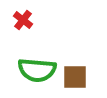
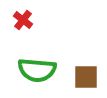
brown square: moved 11 px right
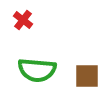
brown square: moved 1 px right, 1 px up
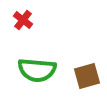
brown square: rotated 16 degrees counterclockwise
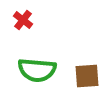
brown square: rotated 12 degrees clockwise
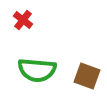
brown square: rotated 24 degrees clockwise
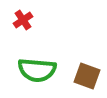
red cross: rotated 18 degrees clockwise
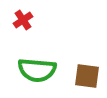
brown square: rotated 12 degrees counterclockwise
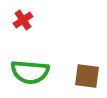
green semicircle: moved 7 px left, 2 px down
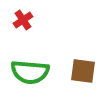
brown square: moved 4 px left, 5 px up
